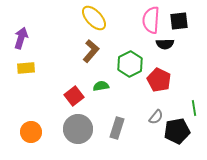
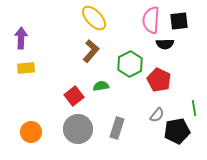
purple arrow: rotated 15 degrees counterclockwise
gray semicircle: moved 1 px right, 2 px up
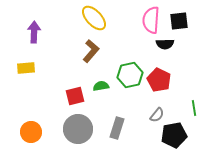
purple arrow: moved 13 px right, 6 px up
green hexagon: moved 11 px down; rotated 15 degrees clockwise
red square: moved 1 px right; rotated 24 degrees clockwise
black pentagon: moved 3 px left, 4 px down
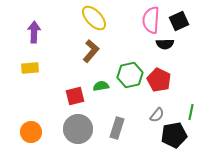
black square: rotated 18 degrees counterclockwise
yellow rectangle: moved 4 px right
green line: moved 3 px left, 4 px down; rotated 21 degrees clockwise
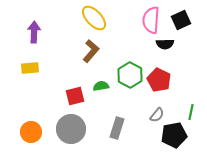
black square: moved 2 px right, 1 px up
green hexagon: rotated 20 degrees counterclockwise
gray circle: moved 7 px left
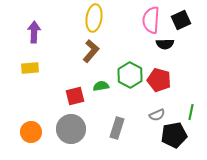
yellow ellipse: rotated 52 degrees clockwise
red pentagon: rotated 10 degrees counterclockwise
gray semicircle: rotated 28 degrees clockwise
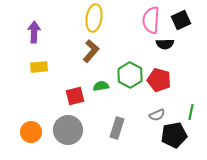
yellow rectangle: moved 9 px right, 1 px up
gray circle: moved 3 px left, 1 px down
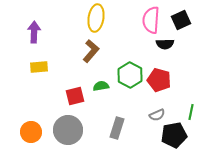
yellow ellipse: moved 2 px right
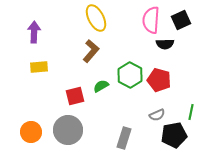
yellow ellipse: rotated 36 degrees counterclockwise
green semicircle: rotated 21 degrees counterclockwise
gray rectangle: moved 7 px right, 10 px down
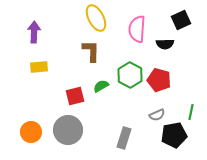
pink semicircle: moved 14 px left, 9 px down
brown L-shape: rotated 40 degrees counterclockwise
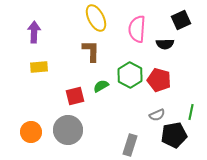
gray rectangle: moved 6 px right, 7 px down
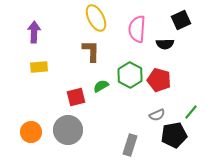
red square: moved 1 px right, 1 px down
green line: rotated 28 degrees clockwise
